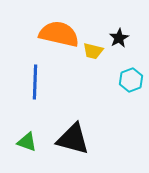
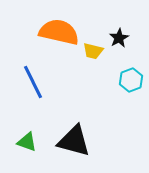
orange semicircle: moved 2 px up
blue line: moved 2 px left; rotated 28 degrees counterclockwise
black triangle: moved 1 px right, 2 px down
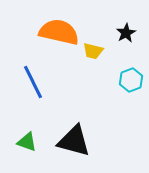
black star: moved 7 px right, 5 px up
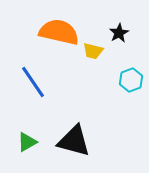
black star: moved 7 px left
blue line: rotated 8 degrees counterclockwise
green triangle: rotated 50 degrees counterclockwise
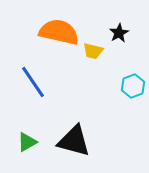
cyan hexagon: moved 2 px right, 6 px down
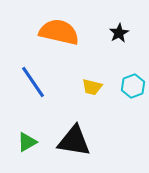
yellow trapezoid: moved 1 px left, 36 px down
black triangle: rotated 6 degrees counterclockwise
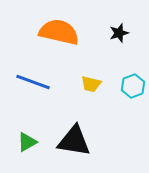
black star: rotated 12 degrees clockwise
blue line: rotated 36 degrees counterclockwise
yellow trapezoid: moved 1 px left, 3 px up
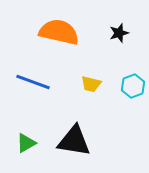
green triangle: moved 1 px left, 1 px down
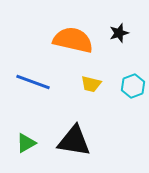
orange semicircle: moved 14 px right, 8 px down
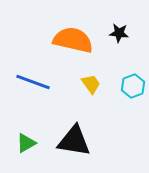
black star: rotated 24 degrees clockwise
yellow trapezoid: rotated 140 degrees counterclockwise
